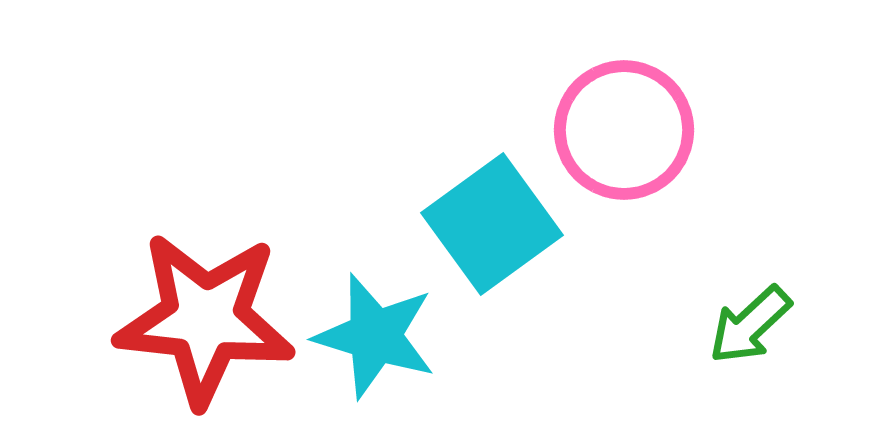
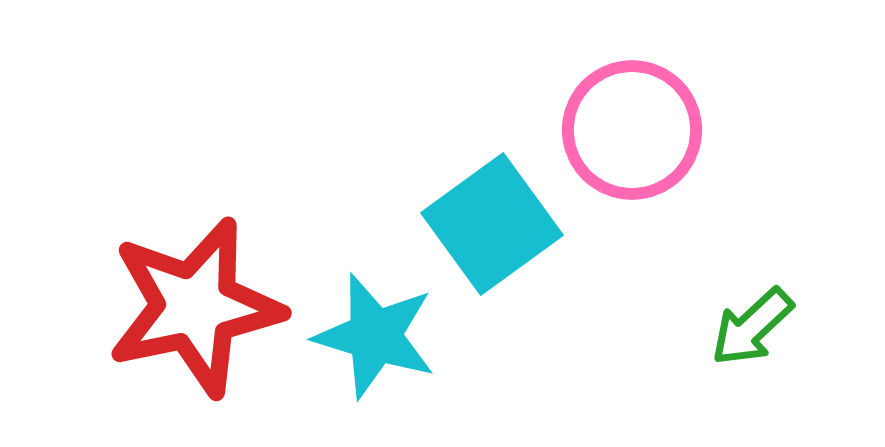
pink circle: moved 8 px right
red star: moved 10 px left, 12 px up; rotated 18 degrees counterclockwise
green arrow: moved 2 px right, 2 px down
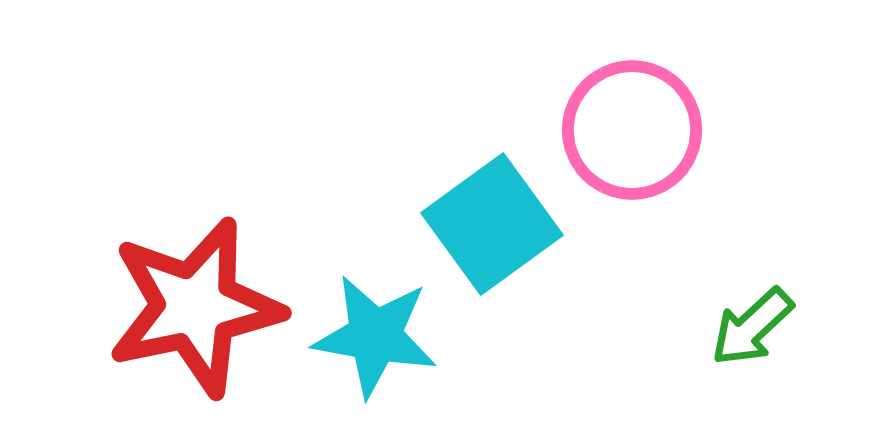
cyan star: rotated 7 degrees counterclockwise
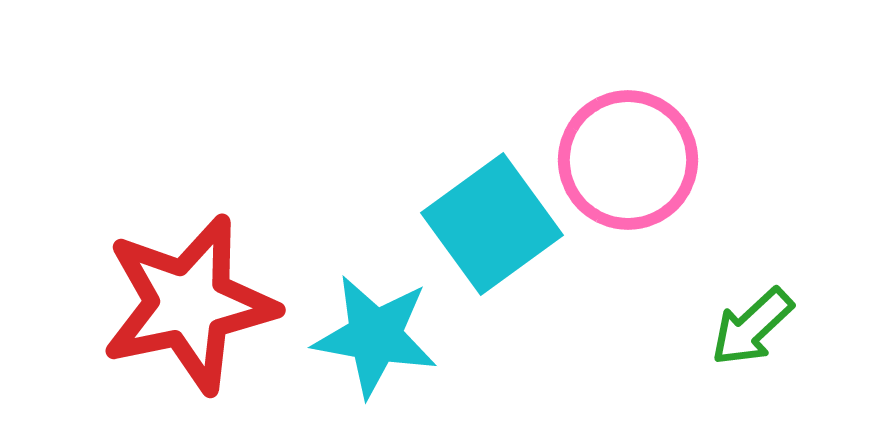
pink circle: moved 4 px left, 30 px down
red star: moved 6 px left, 3 px up
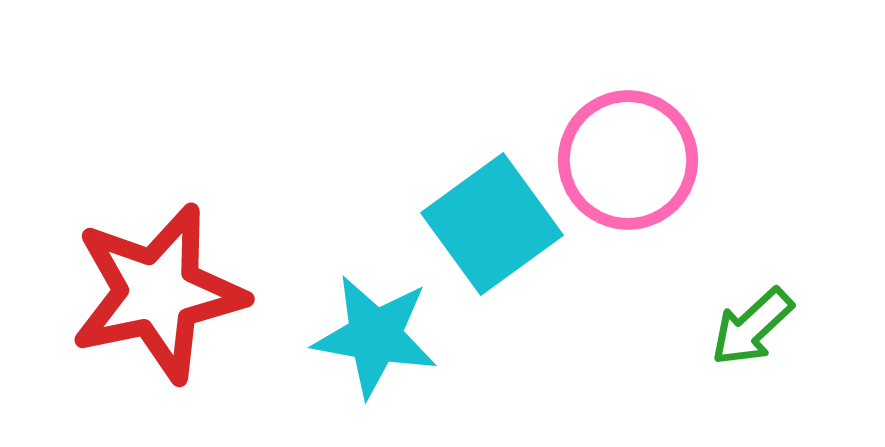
red star: moved 31 px left, 11 px up
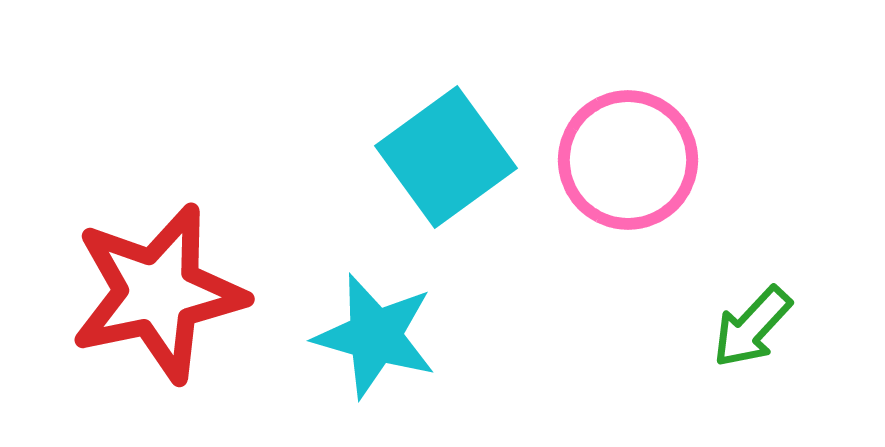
cyan square: moved 46 px left, 67 px up
green arrow: rotated 4 degrees counterclockwise
cyan star: rotated 6 degrees clockwise
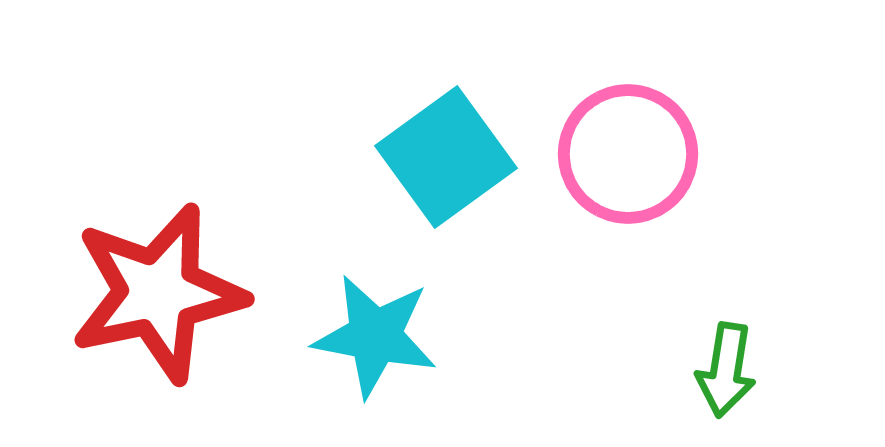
pink circle: moved 6 px up
green arrow: moved 26 px left, 43 px down; rotated 34 degrees counterclockwise
cyan star: rotated 5 degrees counterclockwise
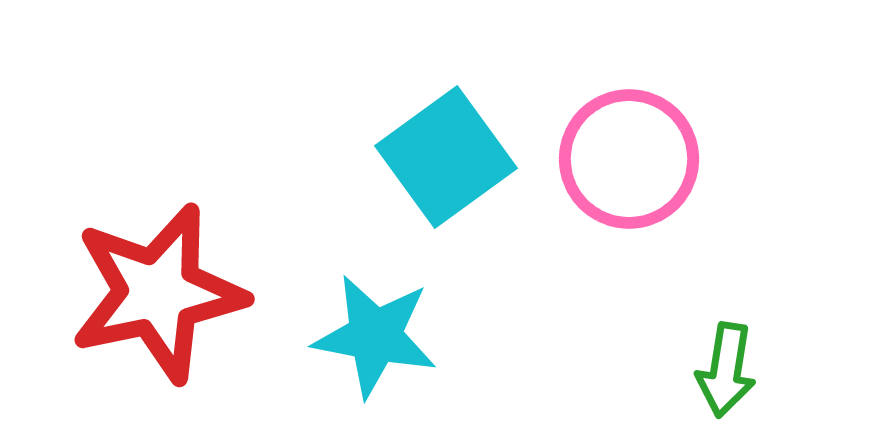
pink circle: moved 1 px right, 5 px down
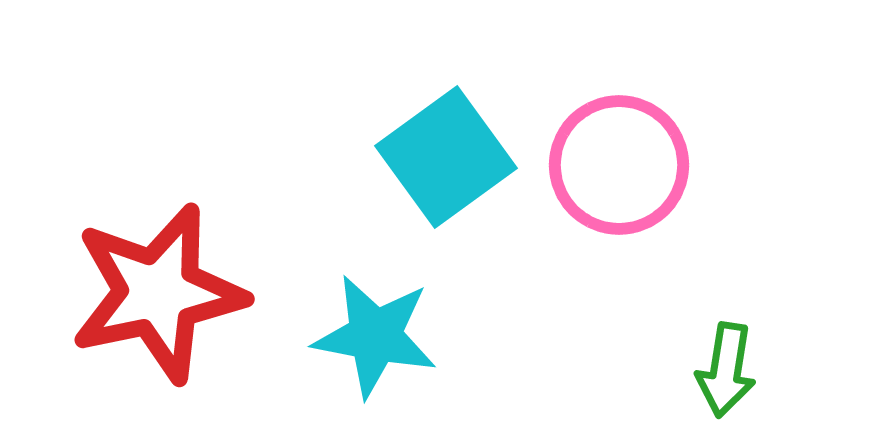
pink circle: moved 10 px left, 6 px down
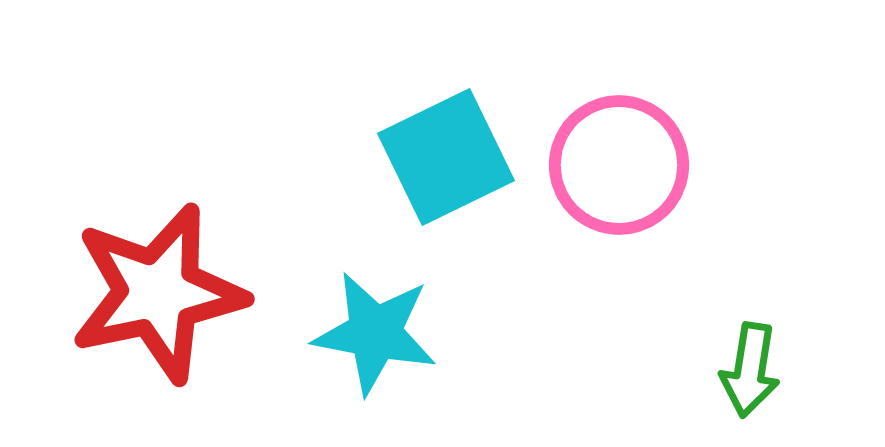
cyan square: rotated 10 degrees clockwise
cyan star: moved 3 px up
green arrow: moved 24 px right
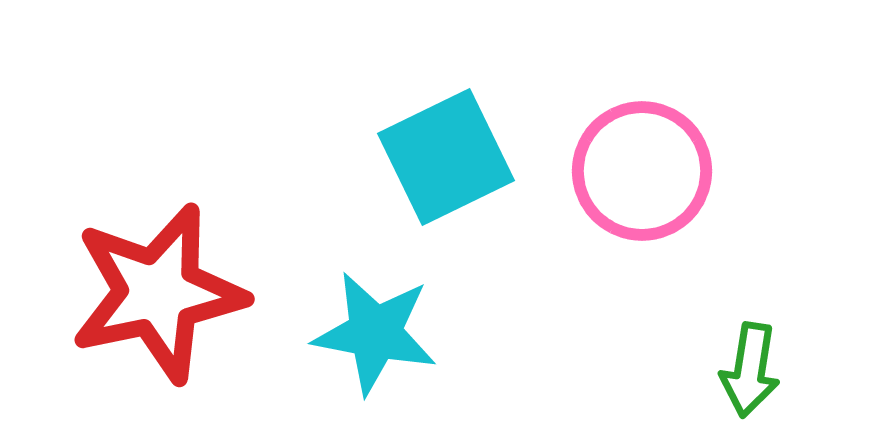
pink circle: moved 23 px right, 6 px down
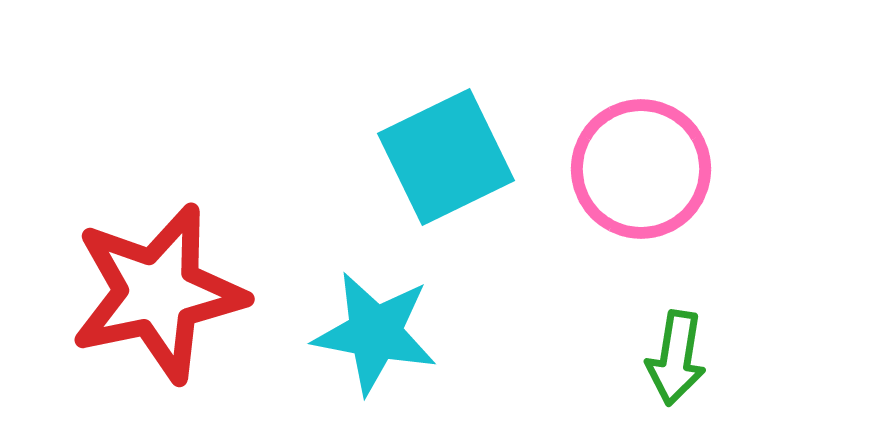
pink circle: moved 1 px left, 2 px up
green arrow: moved 74 px left, 12 px up
